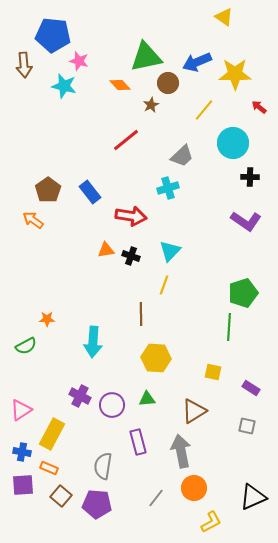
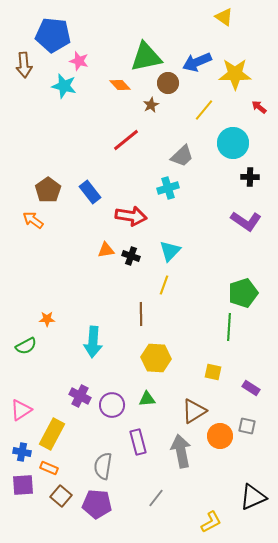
orange circle at (194, 488): moved 26 px right, 52 px up
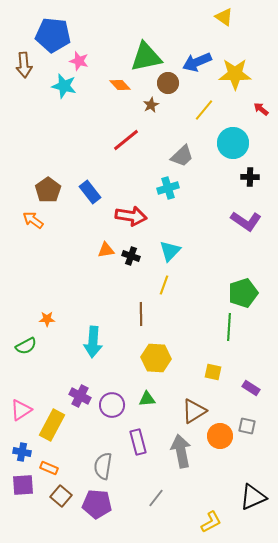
red arrow at (259, 107): moved 2 px right, 2 px down
yellow rectangle at (52, 434): moved 9 px up
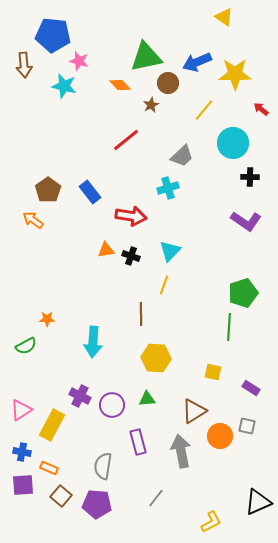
black triangle at (253, 497): moved 5 px right, 5 px down
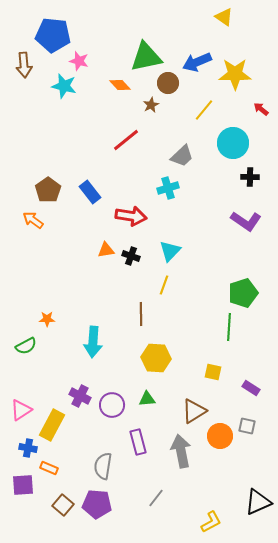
blue cross at (22, 452): moved 6 px right, 4 px up
brown square at (61, 496): moved 2 px right, 9 px down
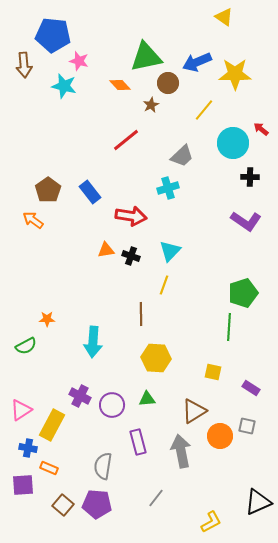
red arrow at (261, 109): moved 20 px down
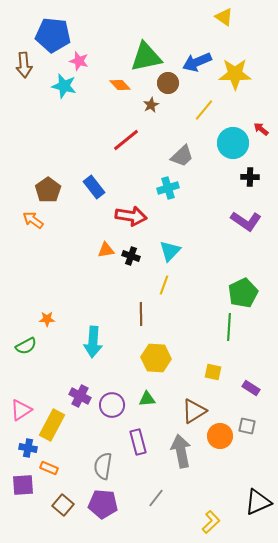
blue rectangle at (90, 192): moved 4 px right, 5 px up
green pentagon at (243, 293): rotated 8 degrees counterclockwise
purple pentagon at (97, 504): moved 6 px right
yellow L-shape at (211, 522): rotated 15 degrees counterclockwise
